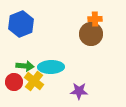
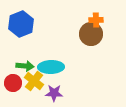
orange cross: moved 1 px right, 1 px down
red circle: moved 1 px left, 1 px down
purple star: moved 25 px left, 2 px down
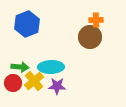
blue hexagon: moved 6 px right
brown circle: moved 1 px left, 3 px down
green arrow: moved 5 px left, 1 px down
yellow cross: rotated 12 degrees clockwise
purple star: moved 3 px right, 7 px up
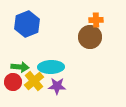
red circle: moved 1 px up
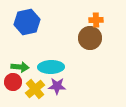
blue hexagon: moved 2 px up; rotated 10 degrees clockwise
brown circle: moved 1 px down
yellow cross: moved 1 px right, 8 px down
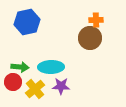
purple star: moved 4 px right
